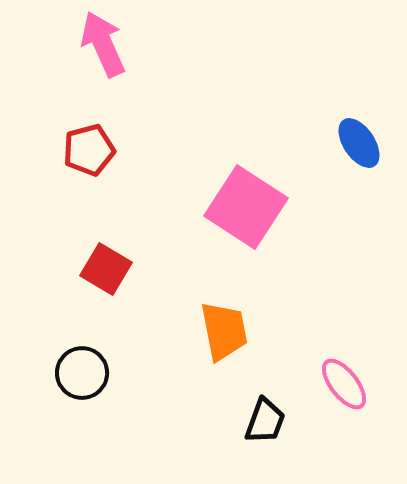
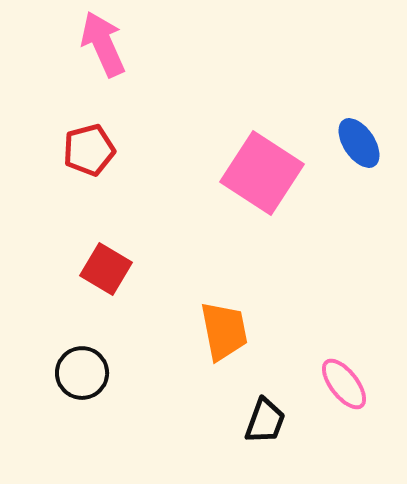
pink square: moved 16 px right, 34 px up
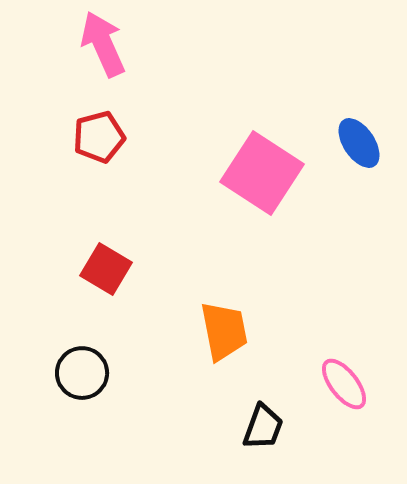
red pentagon: moved 10 px right, 13 px up
black trapezoid: moved 2 px left, 6 px down
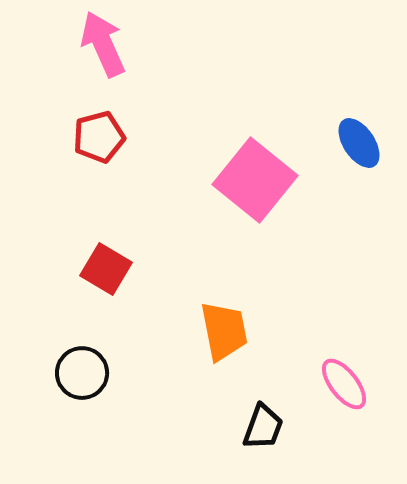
pink square: moved 7 px left, 7 px down; rotated 6 degrees clockwise
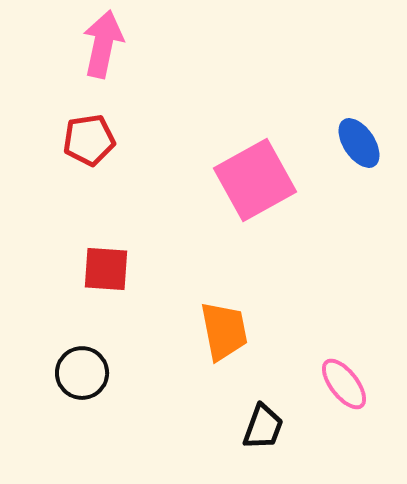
pink arrow: rotated 36 degrees clockwise
red pentagon: moved 10 px left, 3 px down; rotated 6 degrees clockwise
pink square: rotated 22 degrees clockwise
red square: rotated 27 degrees counterclockwise
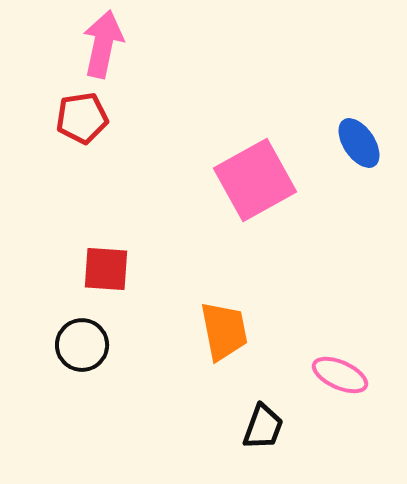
red pentagon: moved 7 px left, 22 px up
black circle: moved 28 px up
pink ellipse: moved 4 px left, 9 px up; rotated 28 degrees counterclockwise
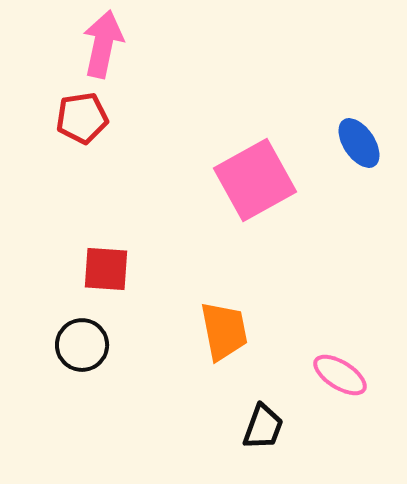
pink ellipse: rotated 8 degrees clockwise
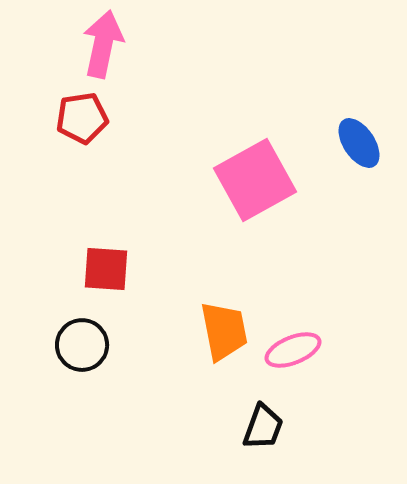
pink ellipse: moved 47 px left, 25 px up; rotated 54 degrees counterclockwise
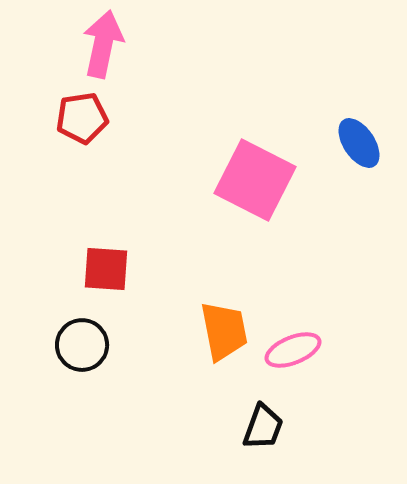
pink square: rotated 34 degrees counterclockwise
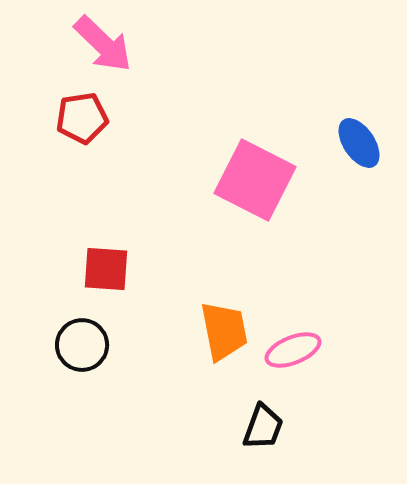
pink arrow: rotated 122 degrees clockwise
